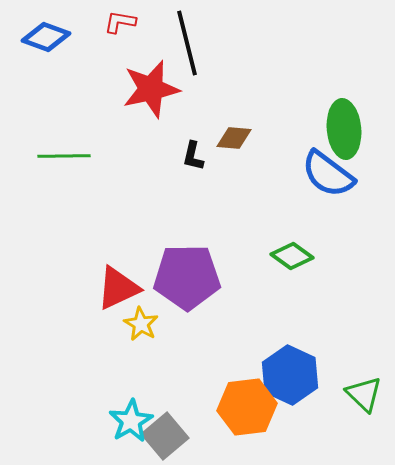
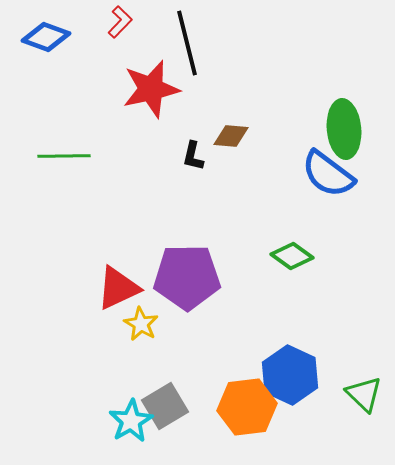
red L-shape: rotated 124 degrees clockwise
brown diamond: moved 3 px left, 2 px up
gray square: moved 30 px up; rotated 9 degrees clockwise
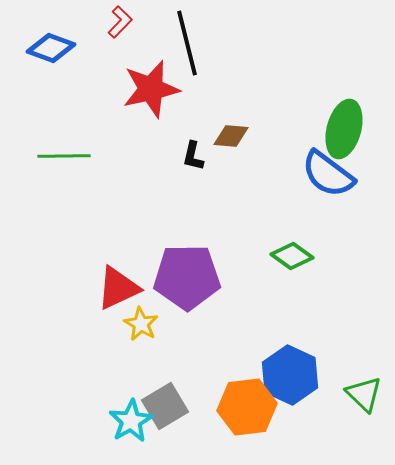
blue diamond: moved 5 px right, 11 px down
green ellipse: rotated 20 degrees clockwise
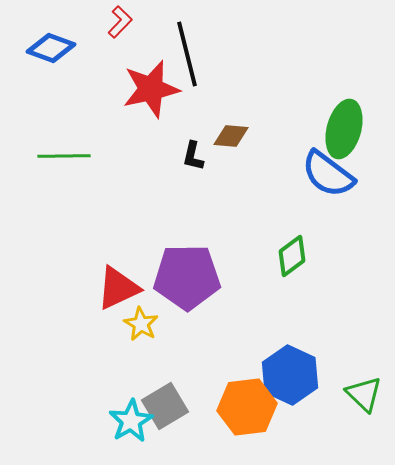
black line: moved 11 px down
green diamond: rotated 72 degrees counterclockwise
